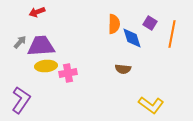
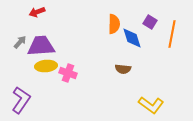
purple square: moved 1 px up
pink cross: rotated 30 degrees clockwise
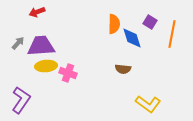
gray arrow: moved 2 px left, 1 px down
yellow L-shape: moved 3 px left, 1 px up
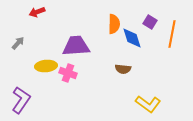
purple trapezoid: moved 35 px right
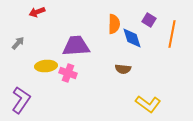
purple square: moved 1 px left, 2 px up
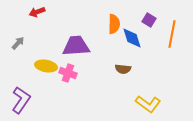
yellow ellipse: rotated 15 degrees clockwise
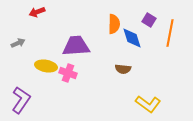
orange line: moved 2 px left, 1 px up
gray arrow: rotated 24 degrees clockwise
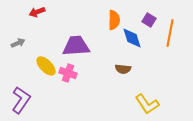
orange semicircle: moved 4 px up
yellow ellipse: rotated 35 degrees clockwise
yellow L-shape: moved 1 px left; rotated 20 degrees clockwise
